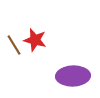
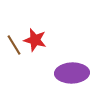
purple ellipse: moved 1 px left, 3 px up
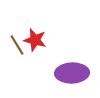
brown line: moved 3 px right
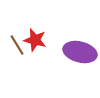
purple ellipse: moved 8 px right, 21 px up; rotated 16 degrees clockwise
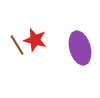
purple ellipse: moved 4 px up; rotated 60 degrees clockwise
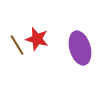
red star: moved 2 px right, 1 px up
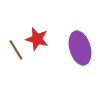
brown line: moved 1 px left, 5 px down
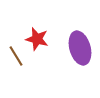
brown line: moved 6 px down
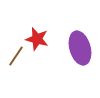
brown line: rotated 65 degrees clockwise
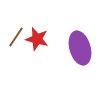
brown line: moved 19 px up
